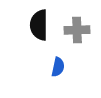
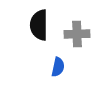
gray cross: moved 4 px down
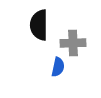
gray cross: moved 4 px left, 9 px down
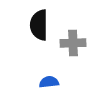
blue semicircle: moved 9 px left, 15 px down; rotated 108 degrees counterclockwise
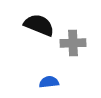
black semicircle: rotated 112 degrees clockwise
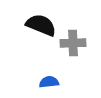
black semicircle: moved 2 px right
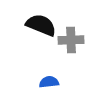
gray cross: moved 2 px left, 3 px up
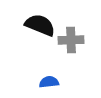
black semicircle: moved 1 px left
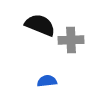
blue semicircle: moved 2 px left, 1 px up
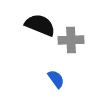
blue semicircle: moved 9 px right, 2 px up; rotated 60 degrees clockwise
